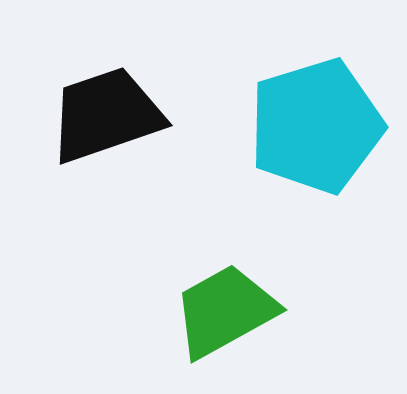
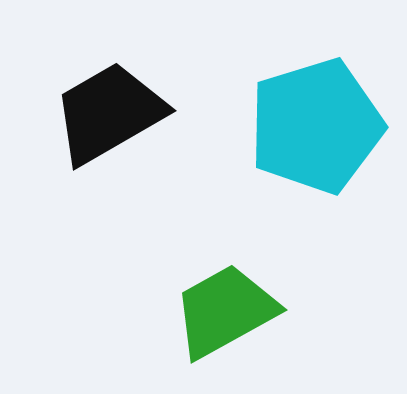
black trapezoid: moved 3 px right, 2 px up; rotated 11 degrees counterclockwise
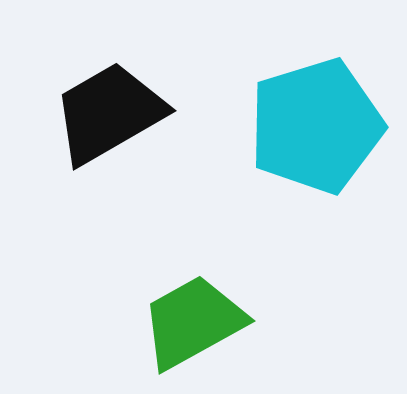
green trapezoid: moved 32 px left, 11 px down
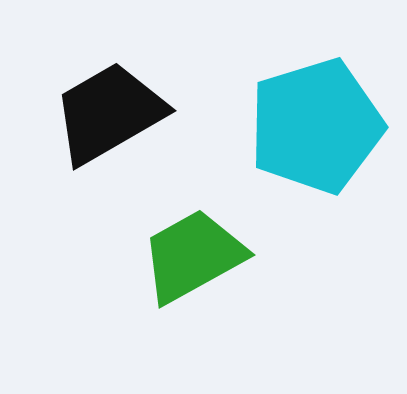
green trapezoid: moved 66 px up
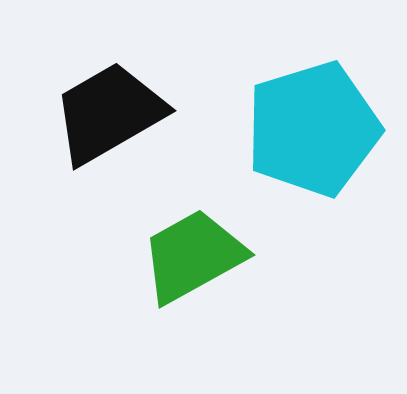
cyan pentagon: moved 3 px left, 3 px down
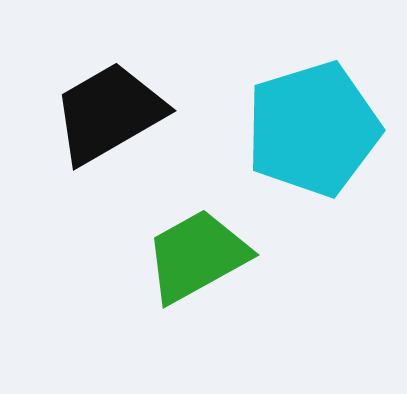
green trapezoid: moved 4 px right
